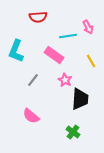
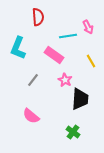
red semicircle: rotated 90 degrees counterclockwise
cyan L-shape: moved 2 px right, 3 px up
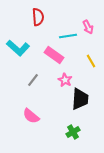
cyan L-shape: rotated 70 degrees counterclockwise
green cross: rotated 24 degrees clockwise
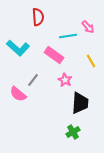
pink arrow: rotated 16 degrees counterclockwise
black trapezoid: moved 4 px down
pink semicircle: moved 13 px left, 22 px up
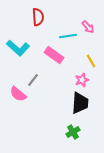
pink star: moved 17 px right; rotated 24 degrees clockwise
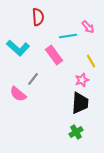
pink rectangle: rotated 18 degrees clockwise
gray line: moved 1 px up
green cross: moved 3 px right
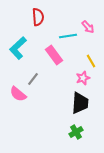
cyan L-shape: rotated 95 degrees clockwise
pink star: moved 1 px right, 2 px up
